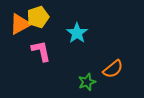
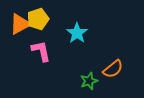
yellow pentagon: moved 2 px down
green star: moved 2 px right, 1 px up
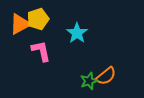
orange semicircle: moved 7 px left, 7 px down
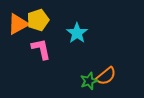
yellow pentagon: moved 1 px down
orange triangle: moved 2 px left
pink L-shape: moved 2 px up
